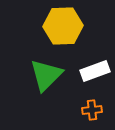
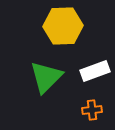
green triangle: moved 2 px down
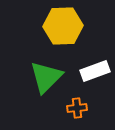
orange cross: moved 15 px left, 2 px up
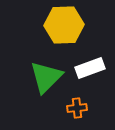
yellow hexagon: moved 1 px right, 1 px up
white rectangle: moved 5 px left, 3 px up
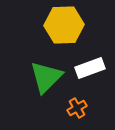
orange cross: rotated 24 degrees counterclockwise
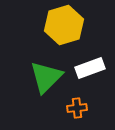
yellow hexagon: rotated 15 degrees counterclockwise
orange cross: rotated 24 degrees clockwise
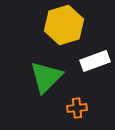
white rectangle: moved 5 px right, 7 px up
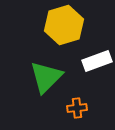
white rectangle: moved 2 px right
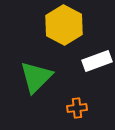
yellow hexagon: rotated 15 degrees counterclockwise
green triangle: moved 10 px left
